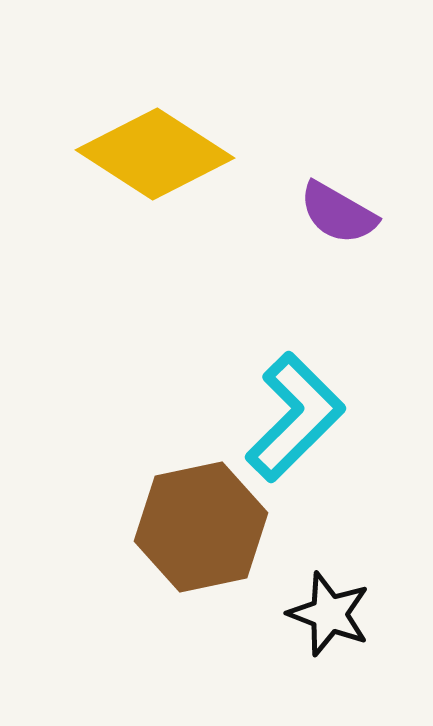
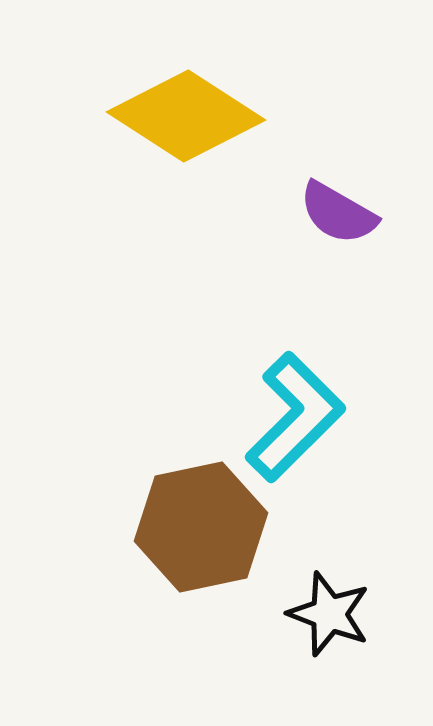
yellow diamond: moved 31 px right, 38 px up
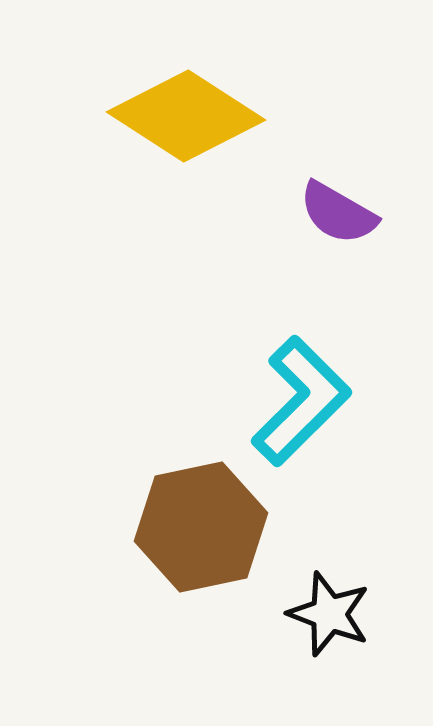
cyan L-shape: moved 6 px right, 16 px up
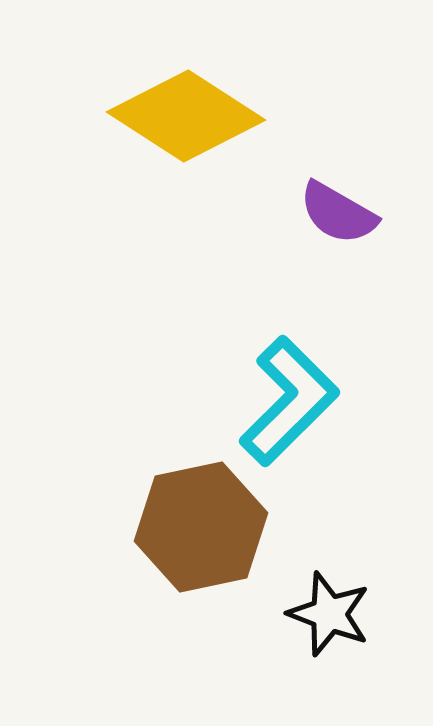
cyan L-shape: moved 12 px left
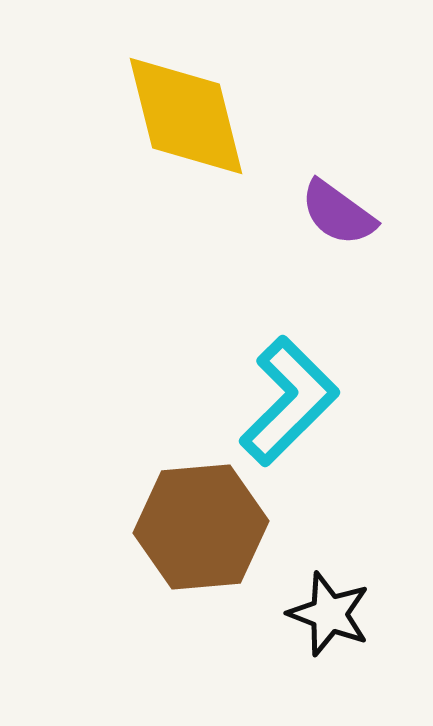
yellow diamond: rotated 43 degrees clockwise
purple semicircle: rotated 6 degrees clockwise
brown hexagon: rotated 7 degrees clockwise
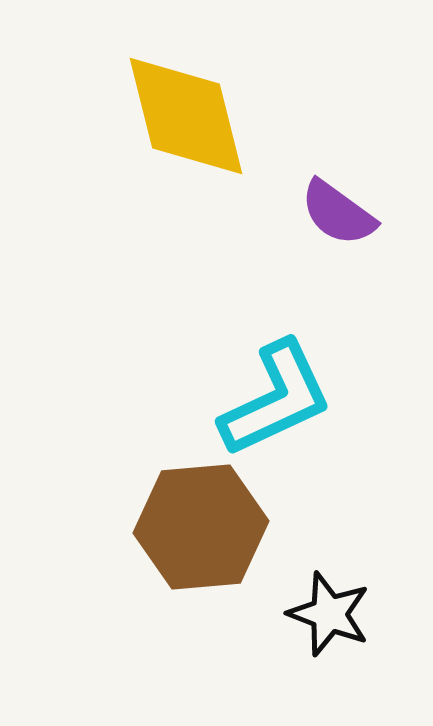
cyan L-shape: moved 13 px left, 2 px up; rotated 20 degrees clockwise
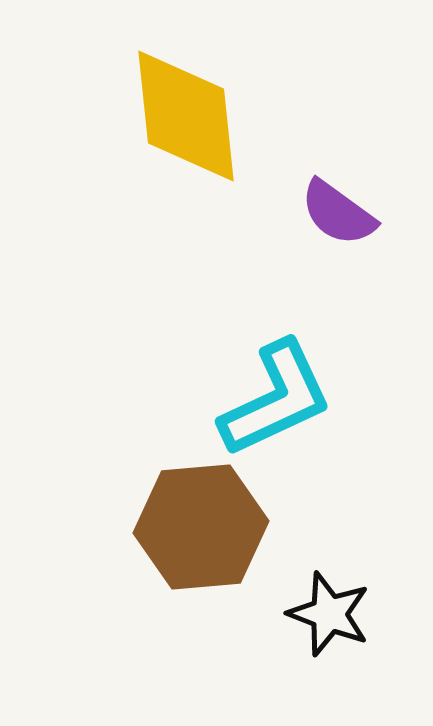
yellow diamond: rotated 8 degrees clockwise
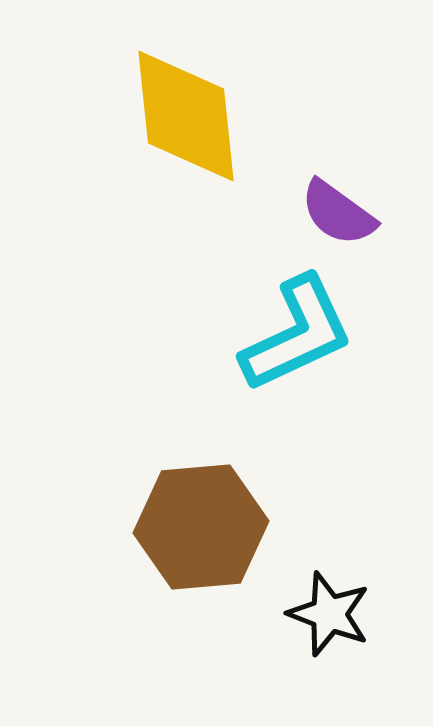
cyan L-shape: moved 21 px right, 65 px up
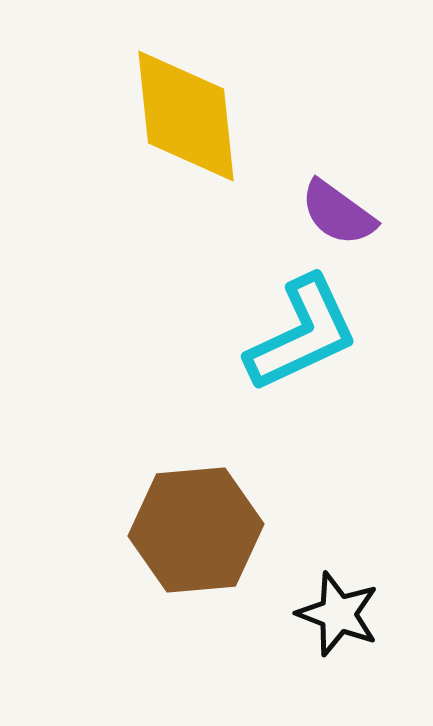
cyan L-shape: moved 5 px right
brown hexagon: moved 5 px left, 3 px down
black star: moved 9 px right
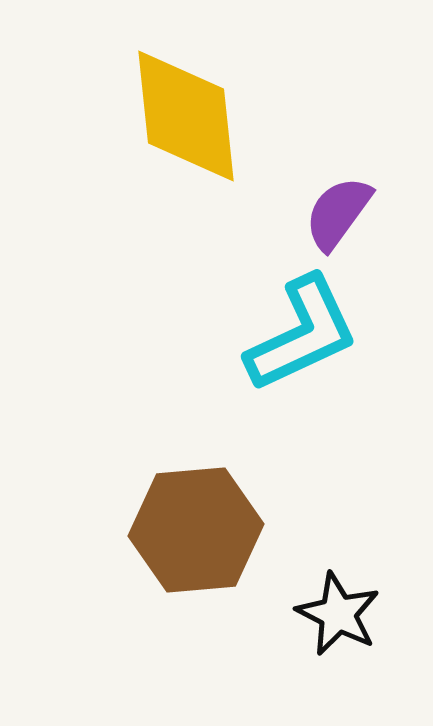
purple semicircle: rotated 90 degrees clockwise
black star: rotated 6 degrees clockwise
